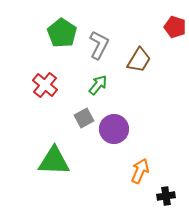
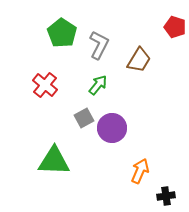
purple circle: moved 2 px left, 1 px up
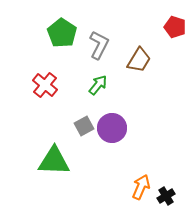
gray square: moved 8 px down
orange arrow: moved 1 px right, 16 px down
black cross: rotated 24 degrees counterclockwise
